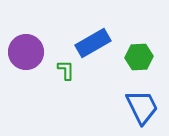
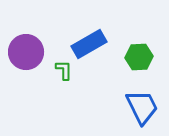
blue rectangle: moved 4 px left, 1 px down
green L-shape: moved 2 px left
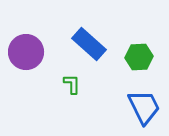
blue rectangle: rotated 72 degrees clockwise
green L-shape: moved 8 px right, 14 px down
blue trapezoid: moved 2 px right
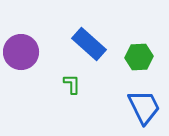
purple circle: moved 5 px left
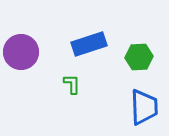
blue rectangle: rotated 60 degrees counterclockwise
blue trapezoid: rotated 24 degrees clockwise
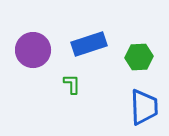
purple circle: moved 12 px right, 2 px up
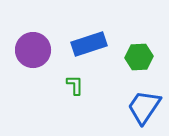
green L-shape: moved 3 px right, 1 px down
blue trapezoid: rotated 144 degrees counterclockwise
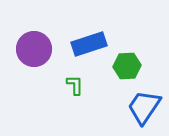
purple circle: moved 1 px right, 1 px up
green hexagon: moved 12 px left, 9 px down
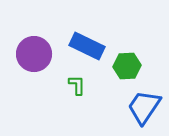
blue rectangle: moved 2 px left, 2 px down; rotated 44 degrees clockwise
purple circle: moved 5 px down
green L-shape: moved 2 px right
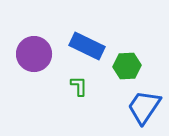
green L-shape: moved 2 px right, 1 px down
